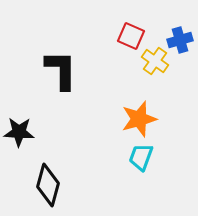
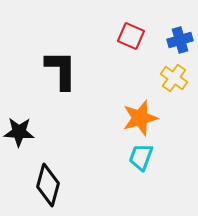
yellow cross: moved 19 px right, 17 px down
orange star: moved 1 px right, 1 px up
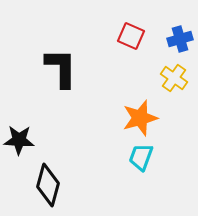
blue cross: moved 1 px up
black L-shape: moved 2 px up
black star: moved 8 px down
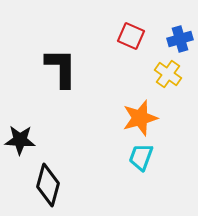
yellow cross: moved 6 px left, 4 px up
black star: moved 1 px right
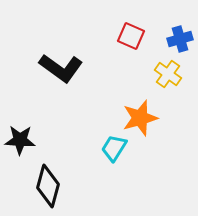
black L-shape: rotated 126 degrees clockwise
cyan trapezoid: moved 27 px left, 9 px up; rotated 12 degrees clockwise
black diamond: moved 1 px down
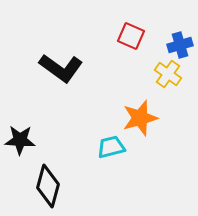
blue cross: moved 6 px down
cyan trapezoid: moved 3 px left, 1 px up; rotated 44 degrees clockwise
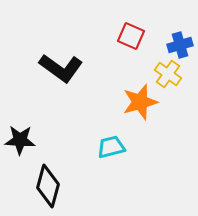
orange star: moved 16 px up
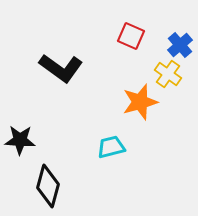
blue cross: rotated 25 degrees counterclockwise
